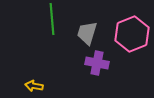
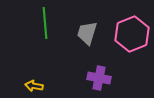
green line: moved 7 px left, 4 px down
purple cross: moved 2 px right, 15 px down
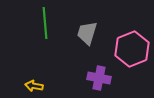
pink hexagon: moved 15 px down
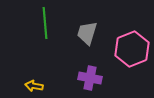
purple cross: moved 9 px left
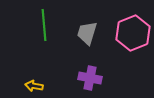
green line: moved 1 px left, 2 px down
pink hexagon: moved 1 px right, 16 px up
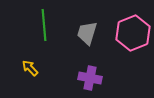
yellow arrow: moved 4 px left, 18 px up; rotated 36 degrees clockwise
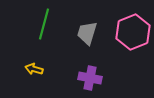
green line: moved 1 px up; rotated 20 degrees clockwise
pink hexagon: moved 1 px up
yellow arrow: moved 4 px right, 1 px down; rotated 30 degrees counterclockwise
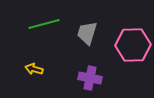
green line: rotated 60 degrees clockwise
pink hexagon: moved 13 px down; rotated 20 degrees clockwise
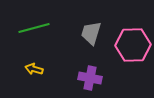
green line: moved 10 px left, 4 px down
gray trapezoid: moved 4 px right
